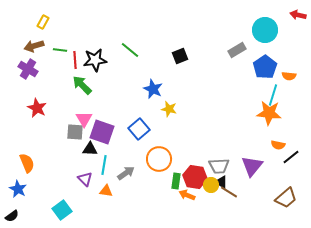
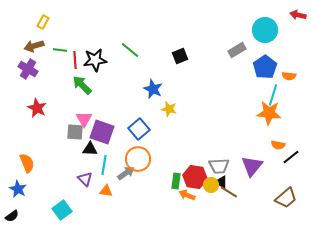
orange circle at (159, 159): moved 21 px left
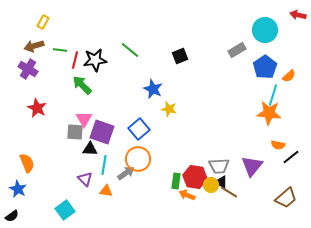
red line at (75, 60): rotated 18 degrees clockwise
orange semicircle at (289, 76): rotated 48 degrees counterclockwise
cyan square at (62, 210): moved 3 px right
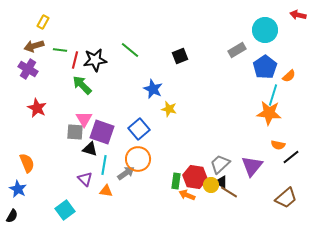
black triangle at (90, 149): rotated 14 degrees clockwise
gray trapezoid at (219, 166): moved 1 px right, 2 px up; rotated 140 degrees clockwise
black semicircle at (12, 216): rotated 24 degrees counterclockwise
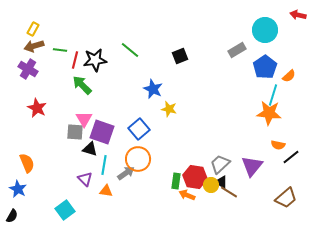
yellow rectangle at (43, 22): moved 10 px left, 7 px down
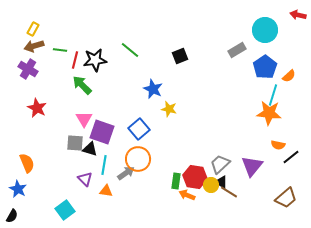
gray square at (75, 132): moved 11 px down
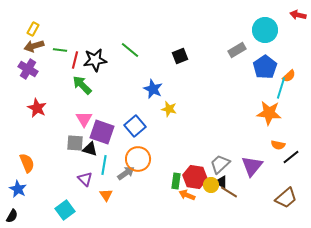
cyan line at (273, 95): moved 8 px right, 7 px up
blue square at (139, 129): moved 4 px left, 3 px up
orange triangle at (106, 191): moved 4 px down; rotated 48 degrees clockwise
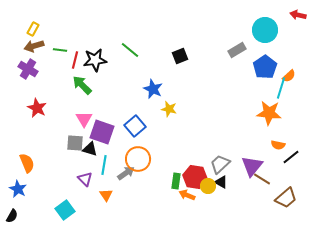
yellow circle at (211, 185): moved 3 px left, 1 px down
brown line at (229, 192): moved 33 px right, 13 px up
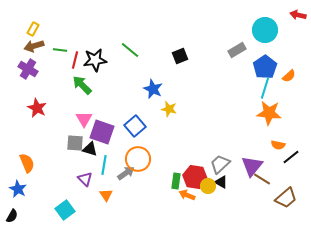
cyan line at (281, 88): moved 16 px left
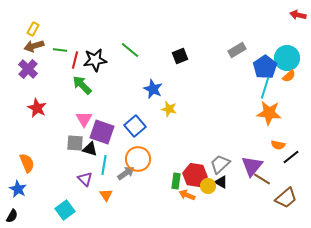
cyan circle at (265, 30): moved 22 px right, 28 px down
purple cross at (28, 69): rotated 12 degrees clockwise
red hexagon at (195, 177): moved 2 px up
